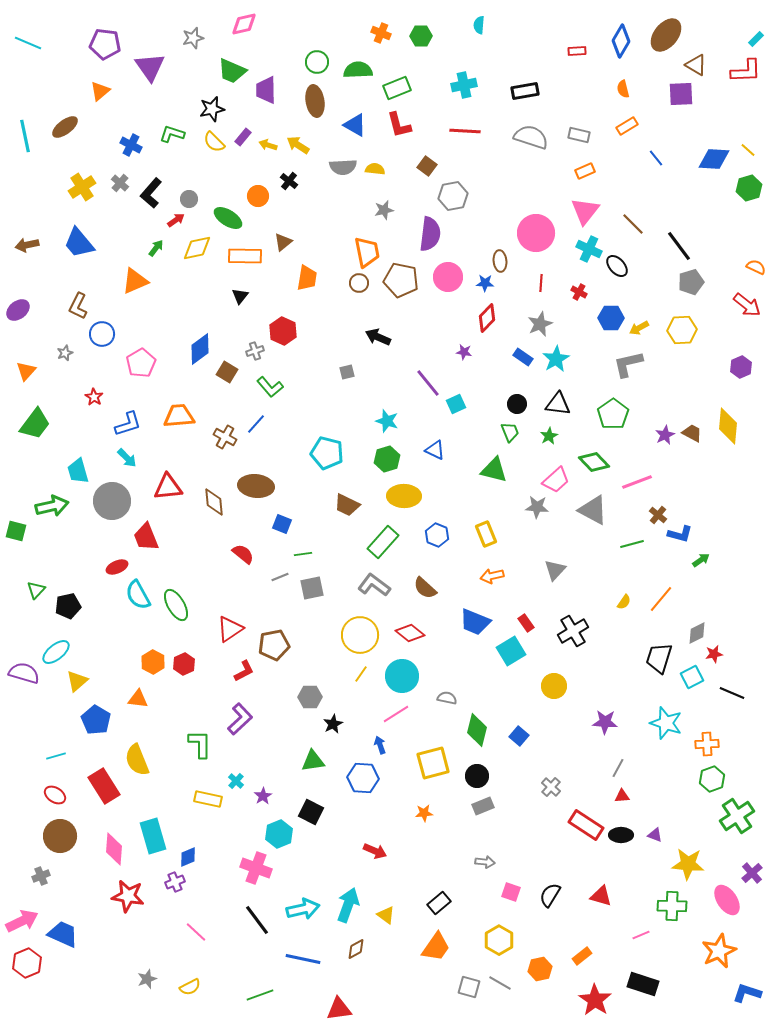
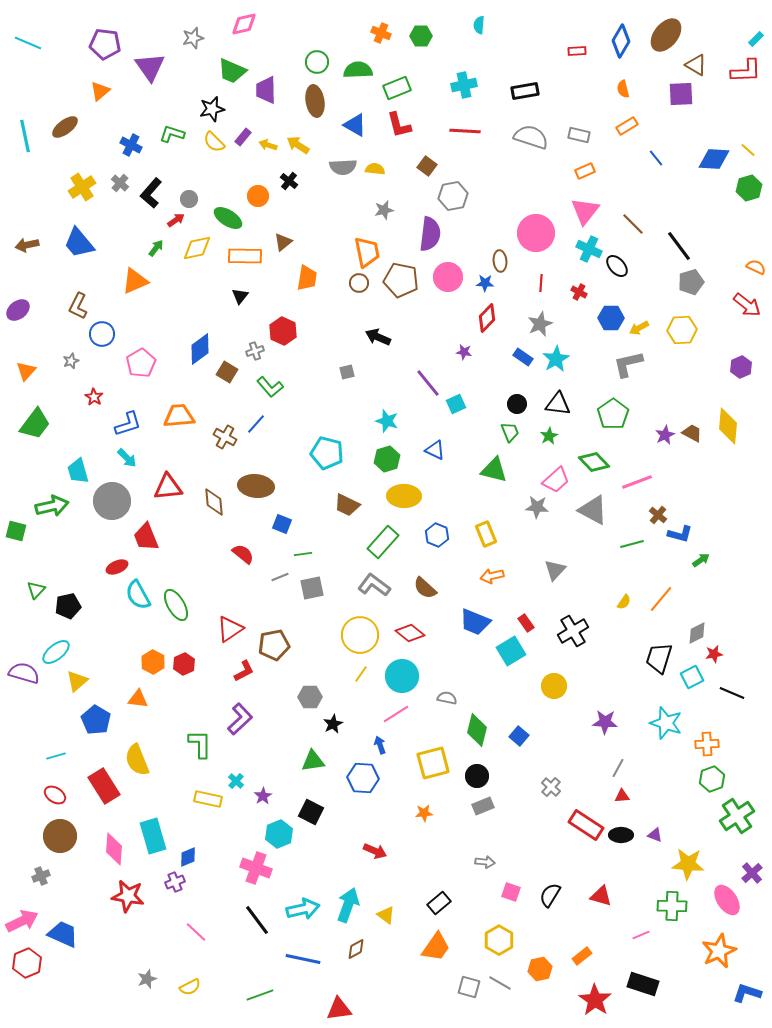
gray star at (65, 353): moved 6 px right, 8 px down
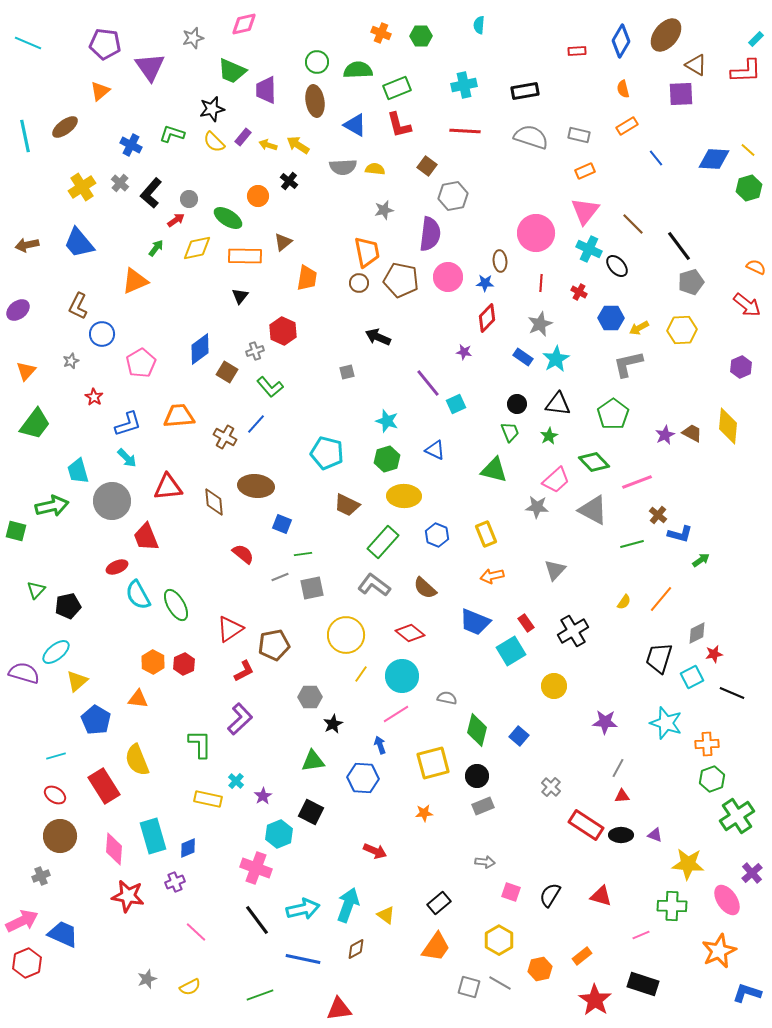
yellow circle at (360, 635): moved 14 px left
blue diamond at (188, 857): moved 9 px up
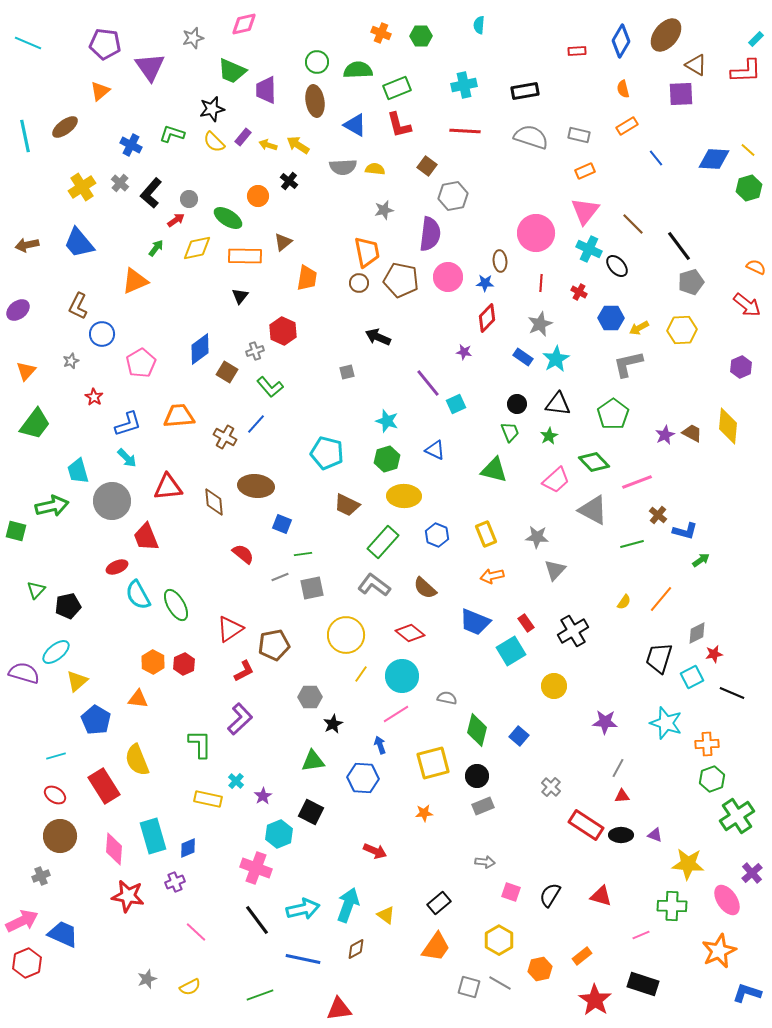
gray star at (537, 507): moved 30 px down
blue L-shape at (680, 534): moved 5 px right, 3 px up
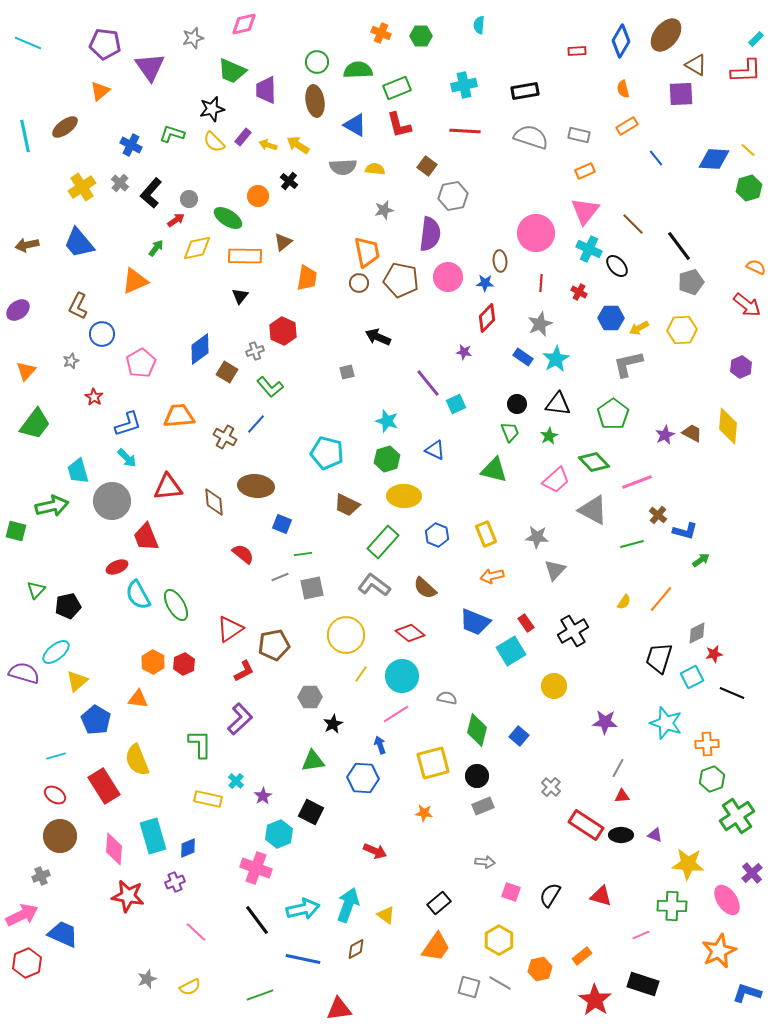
orange star at (424, 813): rotated 12 degrees clockwise
pink arrow at (22, 921): moved 6 px up
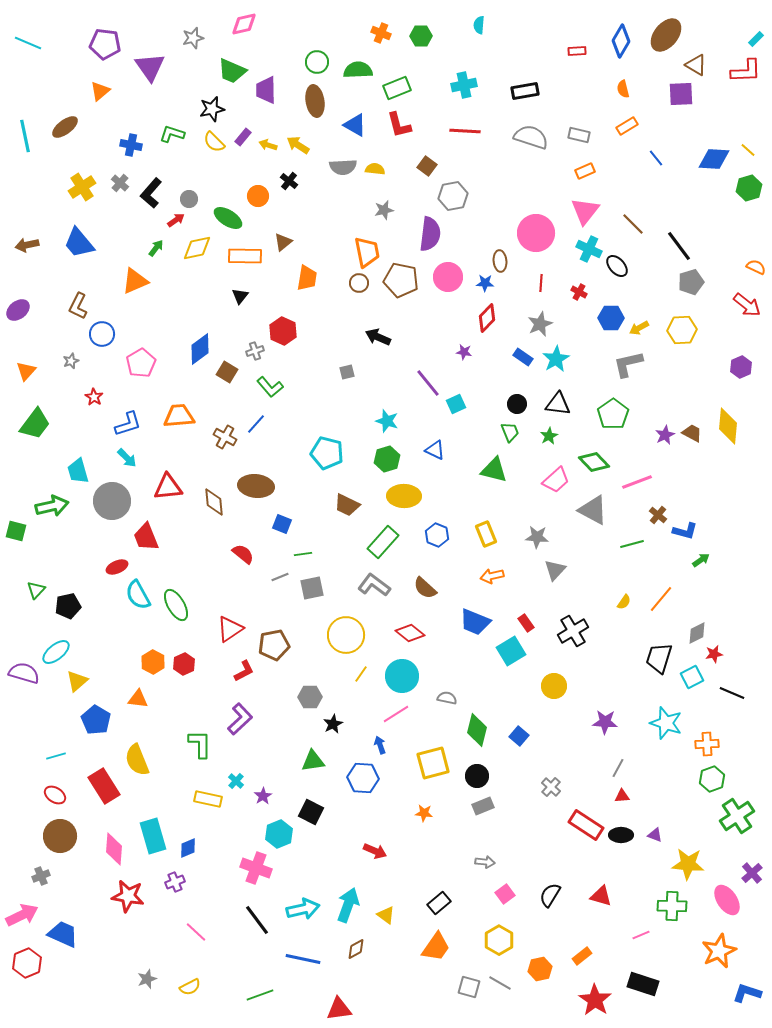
blue cross at (131, 145): rotated 15 degrees counterclockwise
pink square at (511, 892): moved 6 px left, 2 px down; rotated 36 degrees clockwise
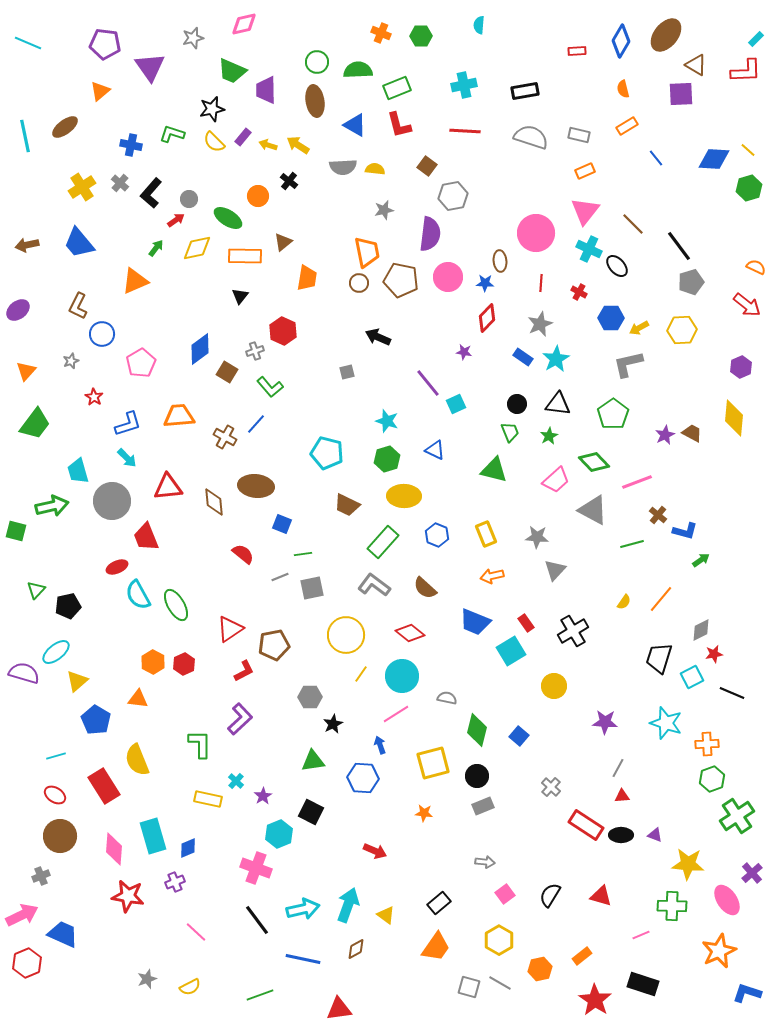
yellow diamond at (728, 426): moved 6 px right, 8 px up
gray diamond at (697, 633): moved 4 px right, 3 px up
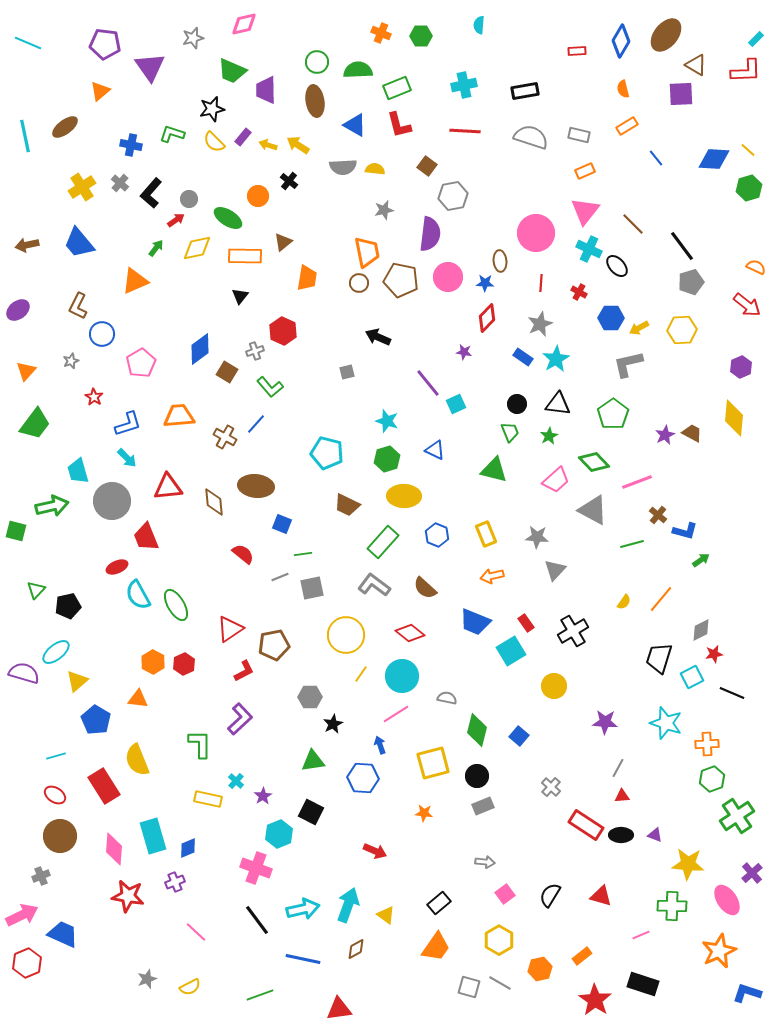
black line at (679, 246): moved 3 px right
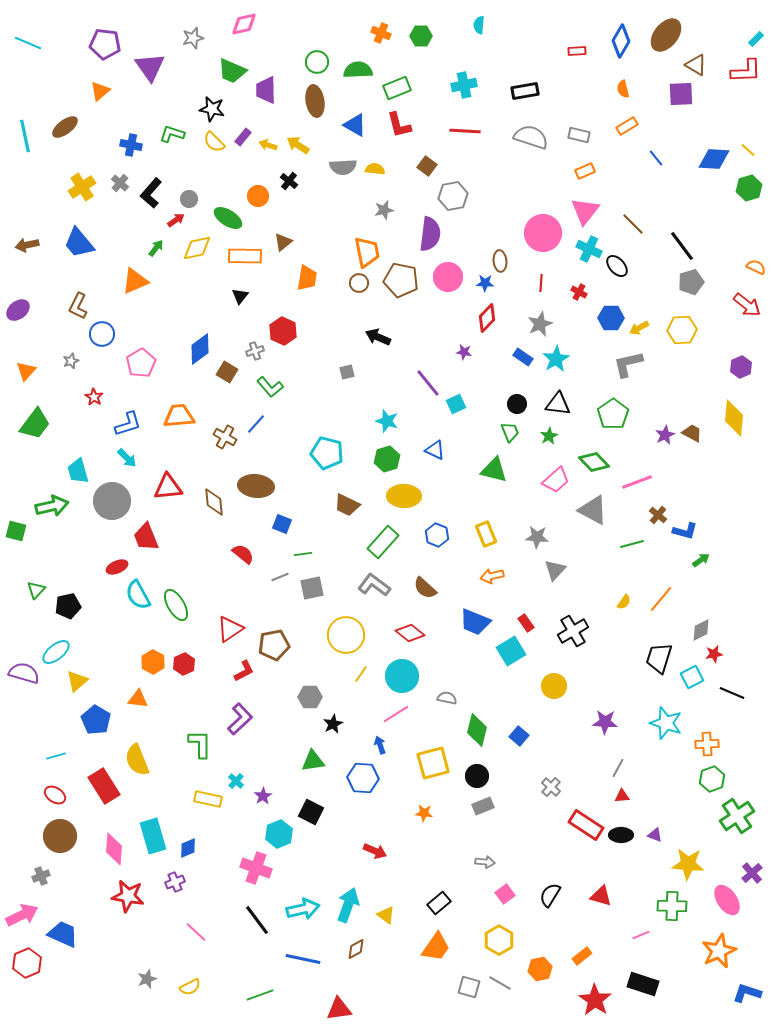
black star at (212, 109): rotated 25 degrees clockwise
pink circle at (536, 233): moved 7 px right
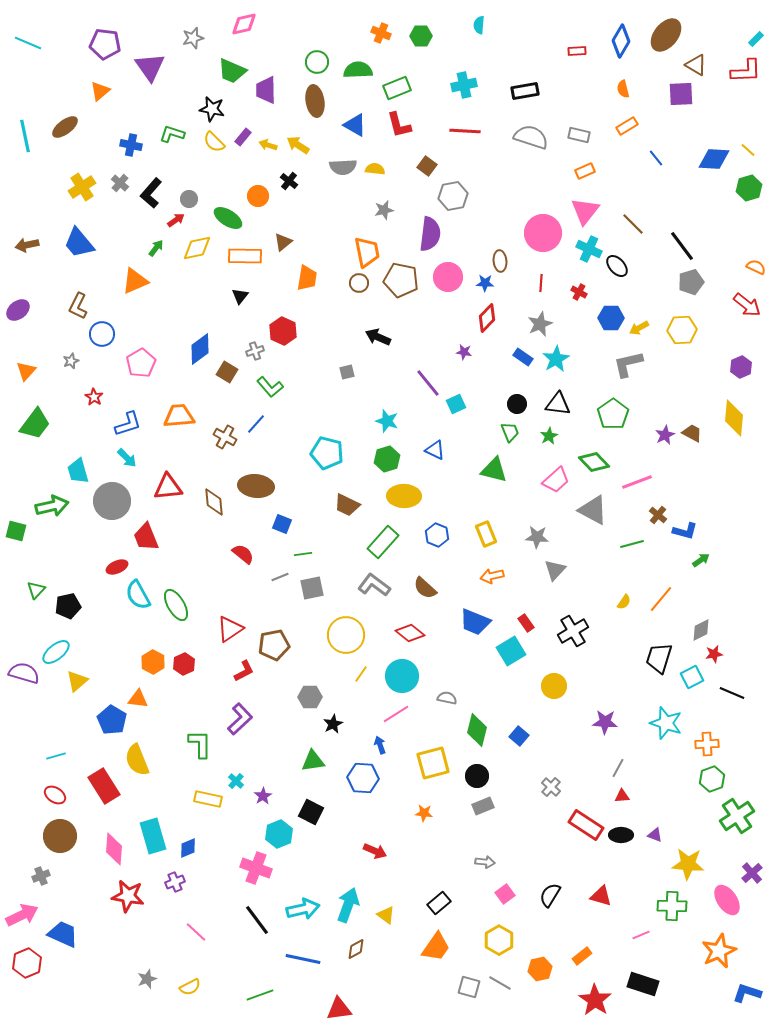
blue pentagon at (96, 720): moved 16 px right
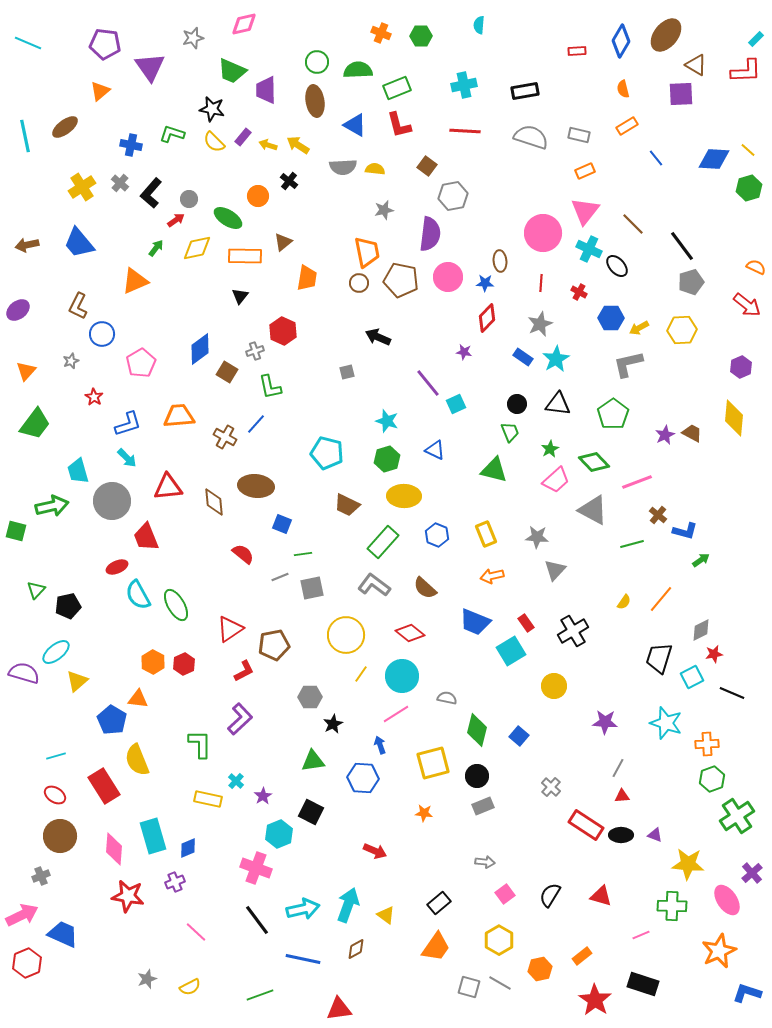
green L-shape at (270, 387): rotated 28 degrees clockwise
green star at (549, 436): moved 1 px right, 13 px down
